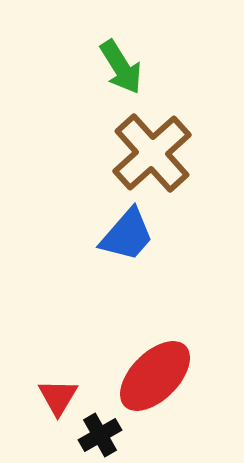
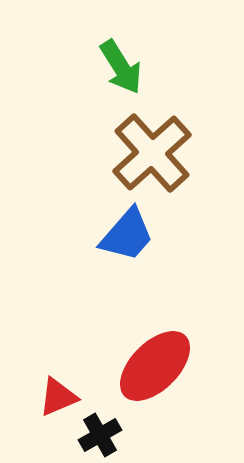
red ellipse: moved 10 px up
red triangle: rotated 36 degrees clockwise
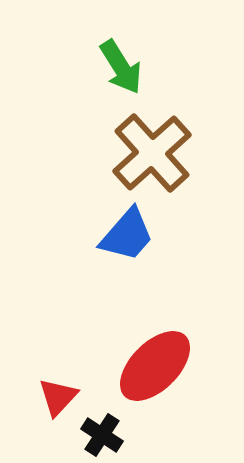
red triangle: rotated 24 degrees counterclockwise
black cross: moved 2 px right; rotated 27 degrees counterclockwise
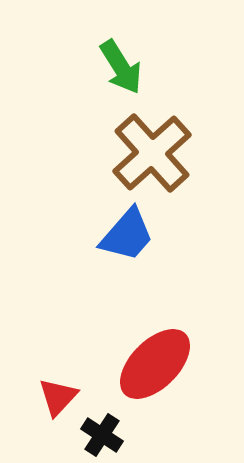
red ellipse: moved 2 px up
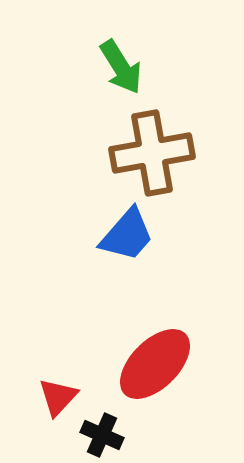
brown cross: rotated 32 degrees clockwise
black cross: rotated 9 degrees counterclockwise
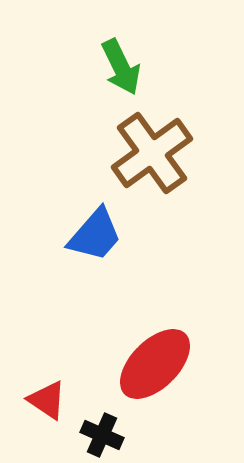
green arrow: rotated 6 degrees clockwise
brown cross: rotated 26 degrees counterclockwise
blue trapezoid: moved 32 px left
red triangle: moved 11 px left, 3 px down; rotated 39 degrees counterclockwise
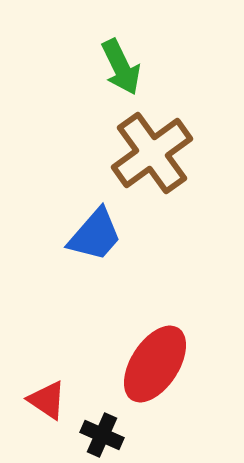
red ellipse: rotated 12 degrees counterclockwise
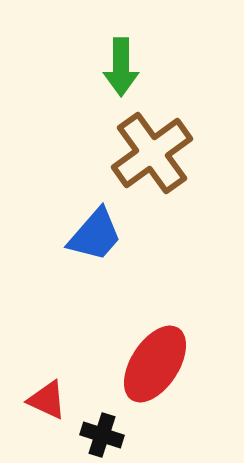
green arrow: rotated 26 degrees clockwise
red triangle: rotated 9 degrees counterclockwise
black cross: rotated 6 degrees counterclockwise
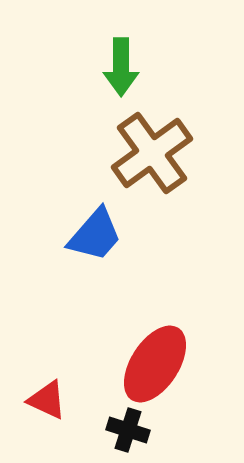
black cross: moved 26 px right, 5 px up
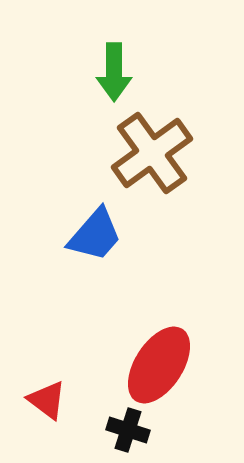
green arrow: moved 7 px left, 5 px down
red ellipse: moved 4 px right, 1 px down
red triangle: rotated 12 degrees clockwise
